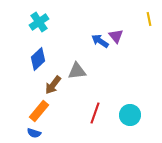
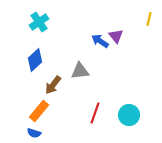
yellow line: rotated 24 degrees clockwise
blue diamond: moved 3 px left, 1 px down
gray triangle: moved 3 px right
cyan circle: moved 1 px left
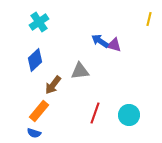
purple triangle: moved 2 px left, 9 px down; rotated 35 degrees counterclockwise
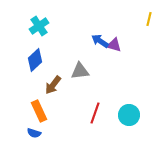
cyan cross: moved 4 px down
orange rectangle: rotated 65 degrees counterclockwise
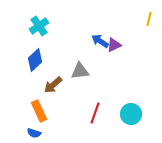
purple triangle: rotated 42 degrees counterclockwise
brown arrow: rotated 12 degrees clockwise
cyan circle: moved 2 px right, 1 px up
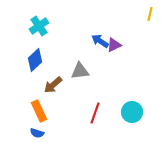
yellow line: moved 1 px right, 5 px up
cyan circle: moved 1 px right, 2 px up
blue semicircle: moved 3 px right
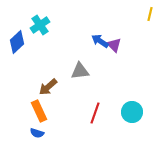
cyan cross: moved 1 px right, 1 px up
purple triangle: rotated 49 degrees counterclockwise
blue diamond: moved 18 px left, 18 px up
brown arrow: moved 5 px left, 2 px down
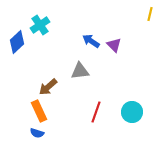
blue arrow: moved 9 px left
red line: moved 1 px right, 1 px up
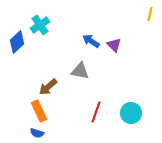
gray triangle: rotated 18 degrees clockwise
cyan circle: moved 1 px left, 1 px down
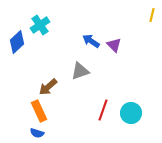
yellow line: moved 2 px right, 1 px down
gray triangle: rotated 30 degrees counterclockwise
red line: moved 7 px right, 2 px up
